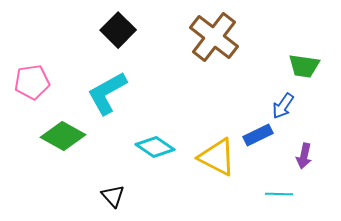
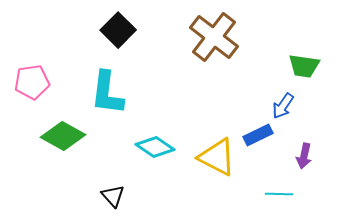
cyan L-shape: rotated 54 degrees counterclockwise
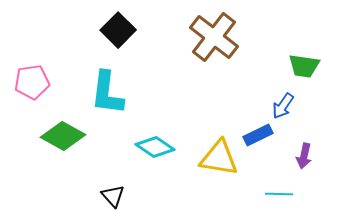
yellow triangle: moved 2 px right, 1 px down; rotated 18 degrees counterclockwise
